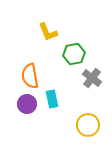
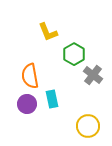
green hexagon: rotated 20 degrees counterclockwise
gray cross: moved 1 px right, 3 px up
yellow circle: moved 1 px down
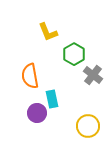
purple circle: moved 10 px right, 9 px down
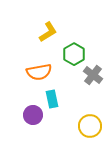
yellow L-shape: rotated 100 degrees counterclockwise
orange semicircle: moved 9 px right, 4 px up; rotated 90 degrees counterclockwise
purple circle: moved 4 px left, 2 px down
yellow circle: moved 2 px right
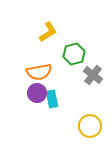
green hexagon: rotated 15 degrees clockwise
purple circle: moved 4 px right, 22 px up
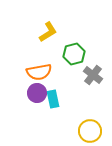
cyan rectangle: moved 1 px right
yellow circle: moved 5 px down
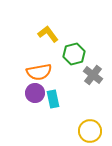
yellow L-shape: moved 2 px down; rotated 95 degrees counterclockwise
purple circle: moved 2 px left
